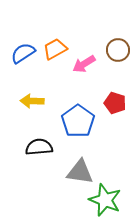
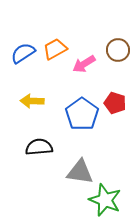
blue pentagon: moved 4 px right, 7 px up
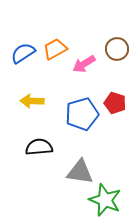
brown circle: moved 1 px left, 1 px up
blue pentagon: rotated 20 degrees clockwise
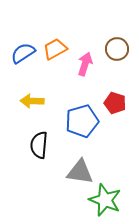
pink arrow: moved 1 px right; rotated 140 degrees clockwise
blue pentagon: moved 7 px down
black semicircle: moved 2 px up; rotated 80 degrees counterclockwise
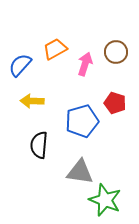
brown circle: moved 1 px left, 3 px down
blue semicircle: moved 3 px left, 12 px down; rotated 15 degrees counterclockwise
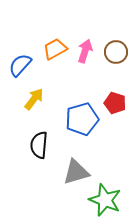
pink arrow: moved 13 px up
yellow arrow: moved 2 px right, 2 px up; rotated 125 degrees clockwise
blue pentagon: moved 2 px up
gray triangle: moved 4 px left; rotated 24 degrees counterclockwise
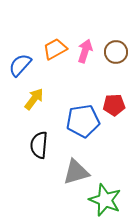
red pentagon: moved 1 px left, 2 px down; rotated 20 degrees counterclockwise
blue pentagon: moved 1 px right, 2 px down; rotated 8 degrees clockwise
